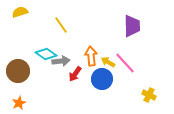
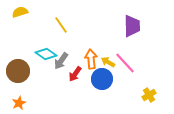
orange arrow: moved 3 px down
gray arrow: rotated 132 degrees clockwise
yellow cross: rotated 32 degrees clockwise
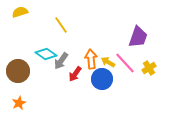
purple trapezoid: moved 6 px right, 11 px down; rotated 20 degrees clockwise
yellow cross: moved 27 px up
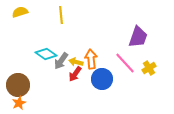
yellow line: moved 10 px up; rotated 30 degrees clockwise
yellow arrow: moved 32 px left; rotated 16 degrees counterclockwise
brown circle: moved 14 px down
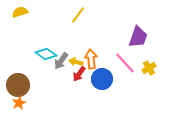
yellow line: moved 17 px right; rotated 42 degrees clockwise
red arrow: moved 4 px right
